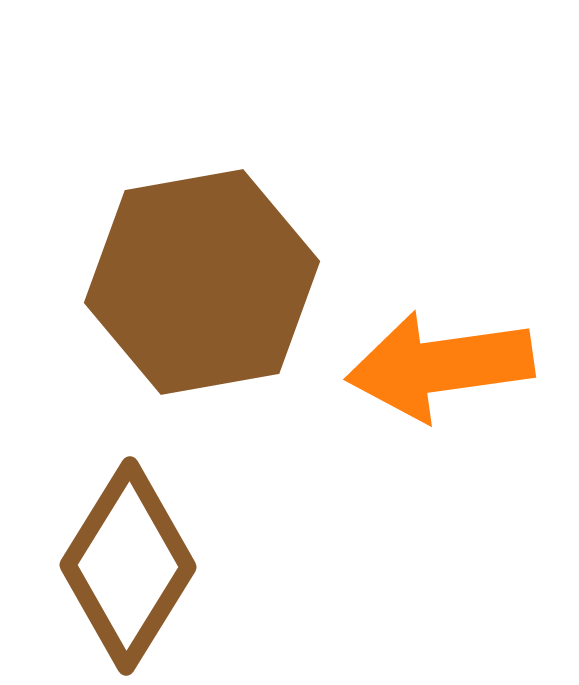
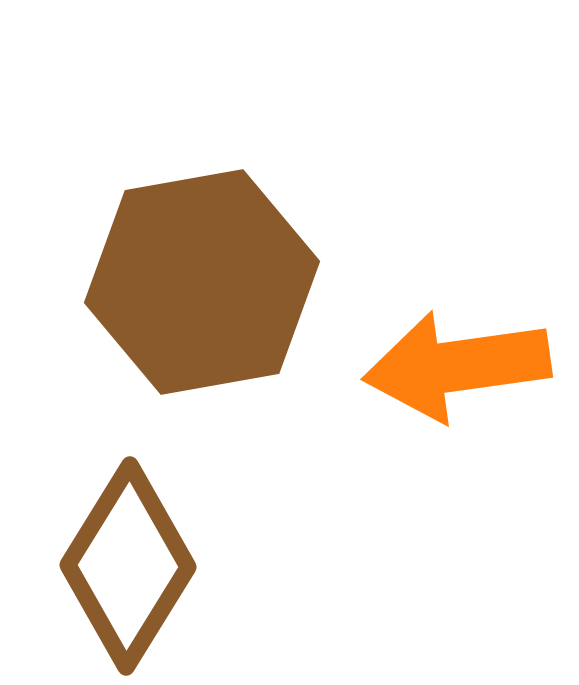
orange arrow: moved 17 px right
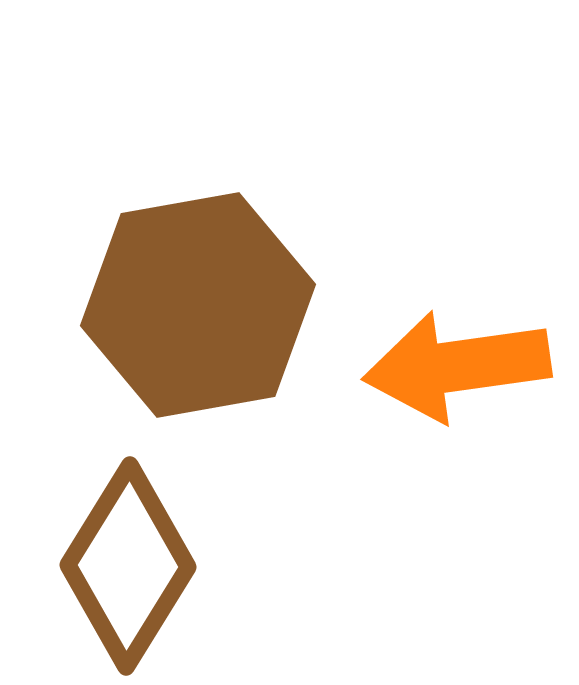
brown hexagon: moved 4 px left, 23 px down
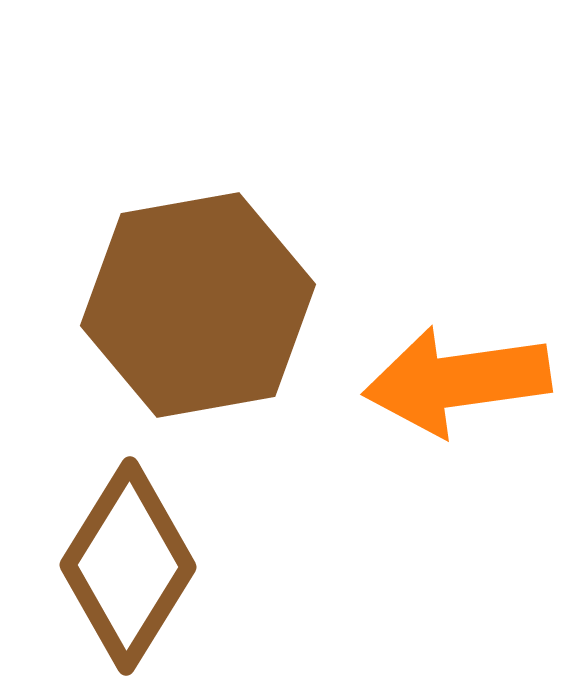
orange arrow: moved 15 px down
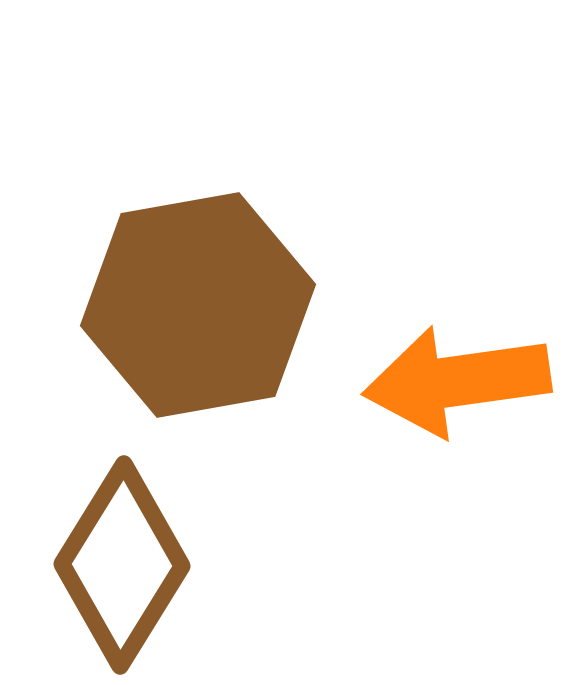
brown diamond: moved 6 px left, 1 px up
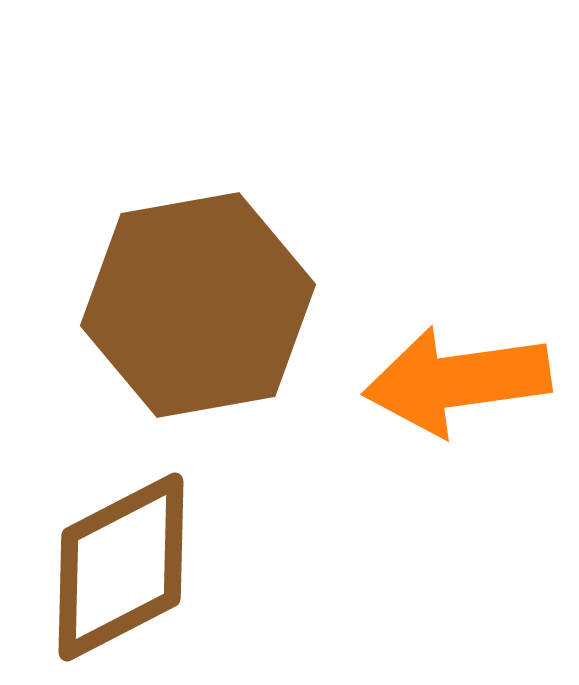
brown diamond: moved 1 px left, 2 px down; rotated 31 degrees clockwise
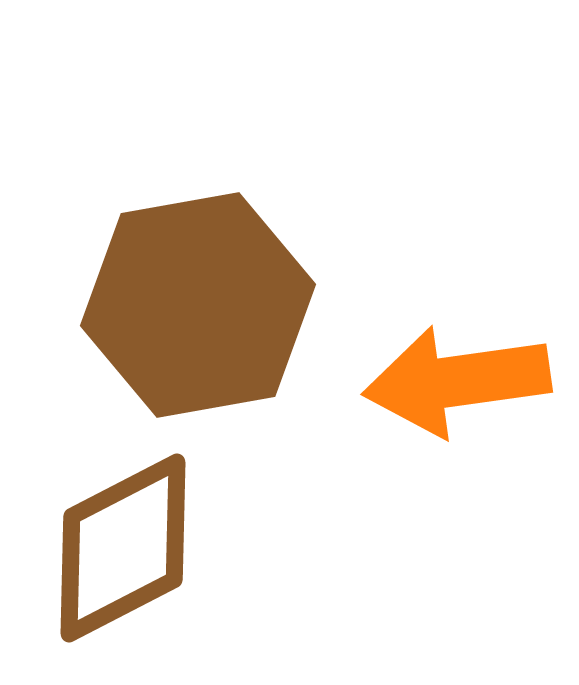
brown diamond: moved 2 px right, 19 px up
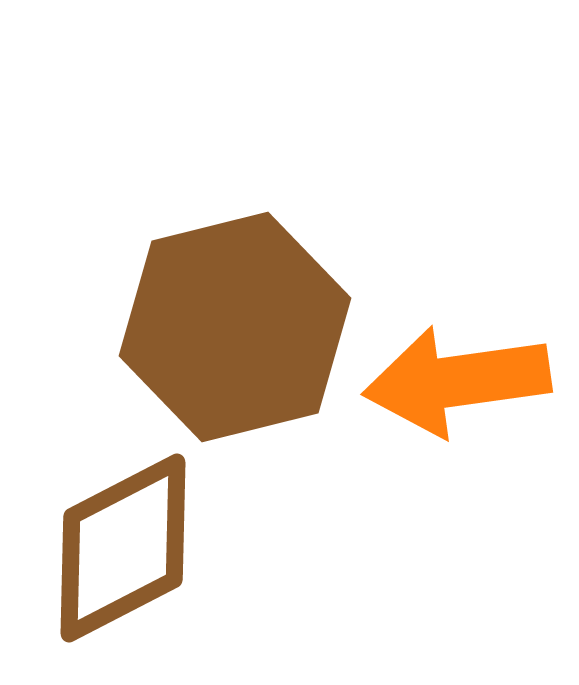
brown hexagon: moved 37 px right, 22 px down; rotated 4 degrees counterclockwise
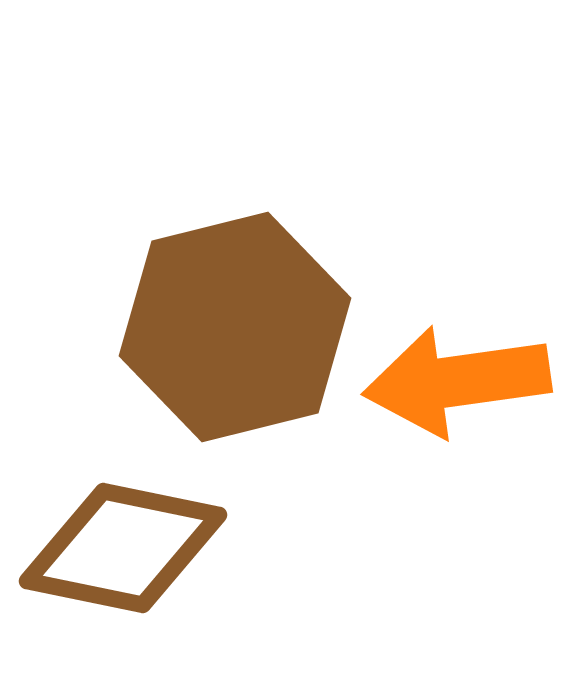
brown diamond: rotated 39 degrees clockwise
